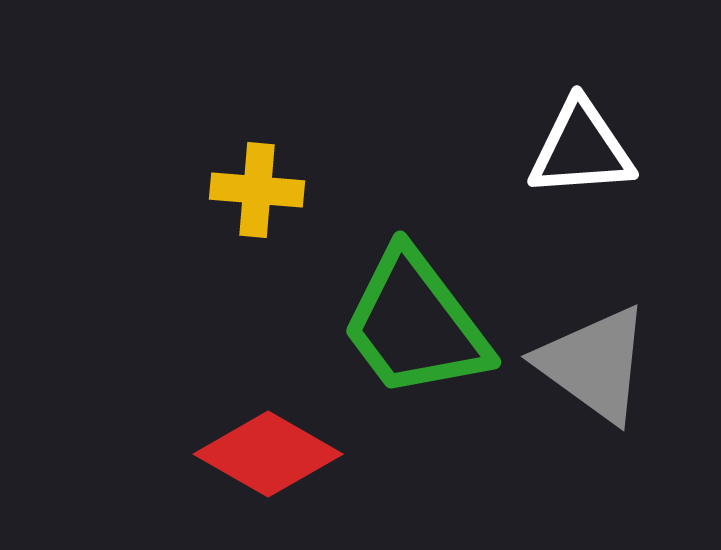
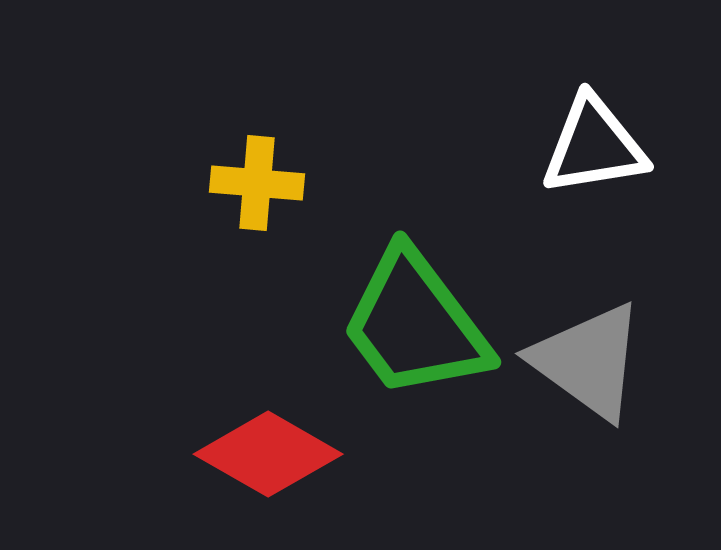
white triangle: moved 13 px right, 3 px up; rotated 5 degrees counterclockwise
yellow cross: moved 7 px up
gray triangle: moved 6 px left, 3 px up
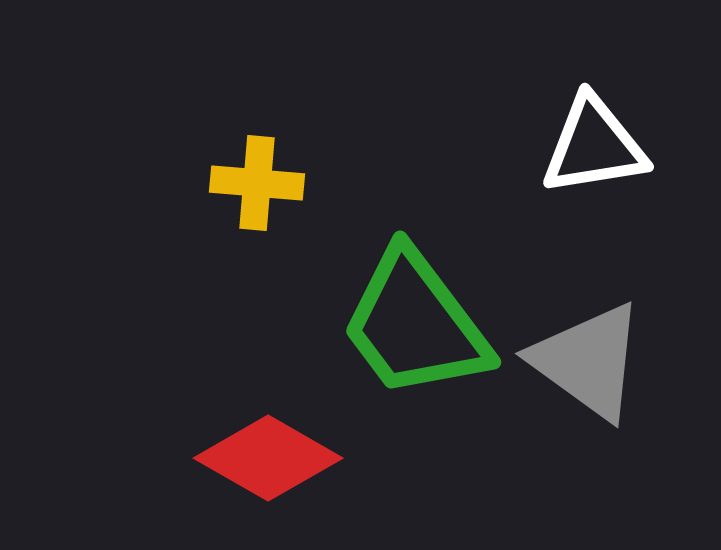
red diamond: moved 4 px down
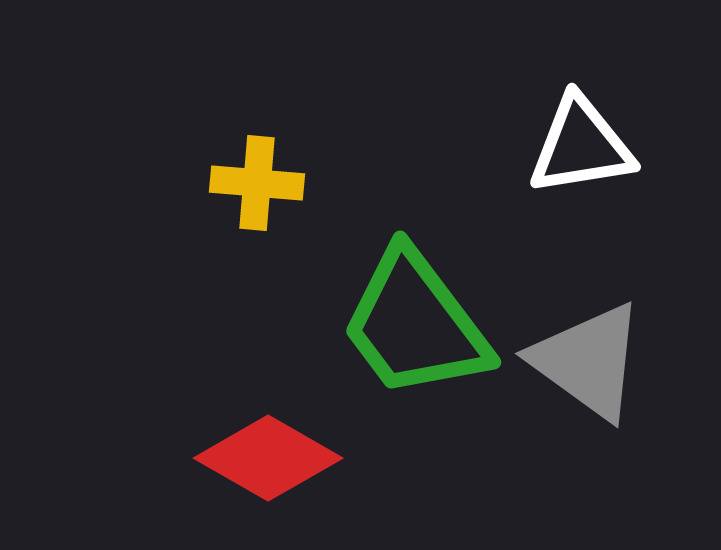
white triangle: moved 13 px left
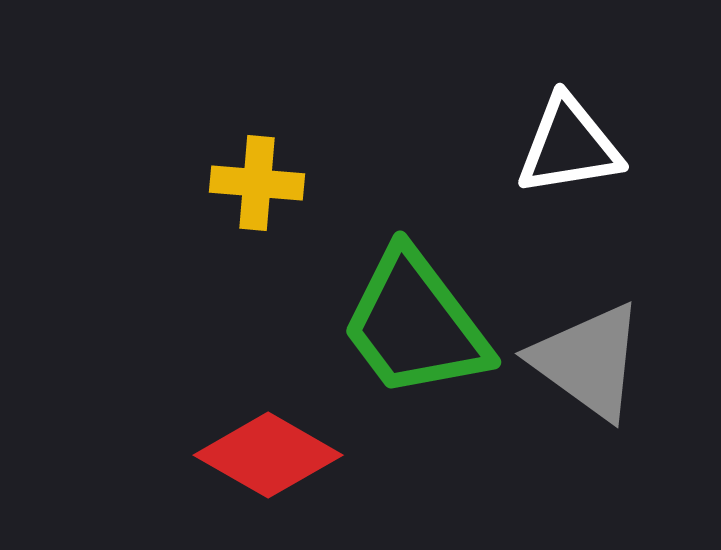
white triangle: moved 12 px left
red diamond: moved 3 px up
